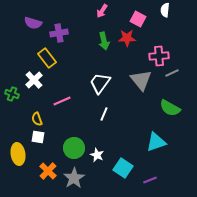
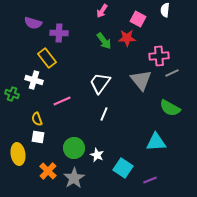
purple cross: rotated 12 degrees clockwise
green arrow: rotated 24 degrees counterclockwise
white cross: rotated 30 degrees counterclockwise
cyan triangle: rotated 15 degrees clockwise
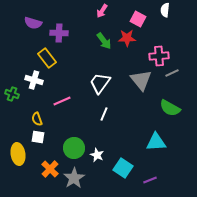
orange cross: moved 2 px right, 2 px up
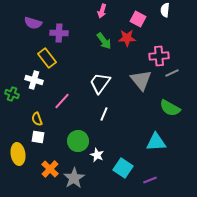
pink arrow: rotated 16 degrees counterclockwise
pink line: rotated 24 degrees counterclockwise
green circle: moved 4 px right, 7 px up
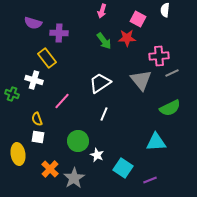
white trapezoid: rotated 20 degrees clockwise
green semicircle: rotated 55 degrees counterclockwise
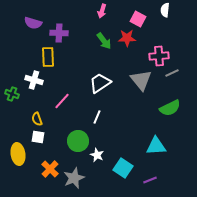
yellow rectangle: moved 1 px right, 1 px up; rotated 36 degrees clockwise
white line: moved 7 px left, 3 px down
cyan triangle: moved 4 px down
gray star: rotated 10 degrees clockwise
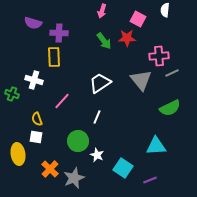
yellow rectangle: moved 6 px right
white square: moved 2 px left
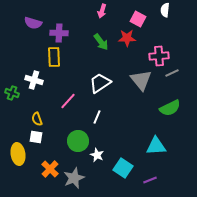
green arrow: moved 3 px left, 1 px down
green cross: moved 1 px up
pink line: moved 6 px right
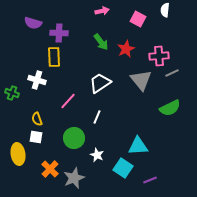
pink arrow: rotated 120 degrees counterclockwise
red star: moved 1 px left, 11 px down; rotated 24 degrees counterclockwise
white cross: moved 3 px right
green circle: moved 4 px left, 3 px up
cyan triangle: moved 18 px left
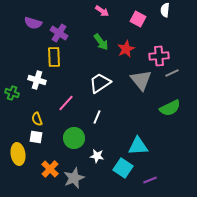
pink arrow: rotated 48 degrees clockwise
purple cross: rotated 30 degrees clockwise
pink line: moved 2 px left, 2 px down
white star: moved 1 px down; rotated 16 degrees counterclockwise
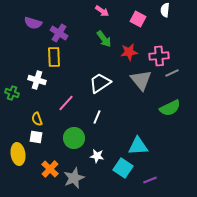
green arrow: moved 3 px right, 3 px up
red star: moved 3 px right, 3 px down; rotated 18 degrees clockwise
